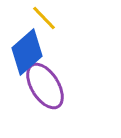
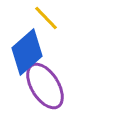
yellow line: moved 2 px right
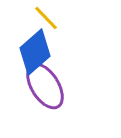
blue diamond: moved 8 px right
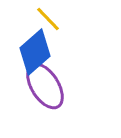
yellow line: moved 2 px right, 1 px down
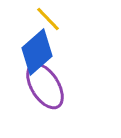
blue diamond: moved 2 px right
